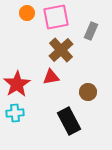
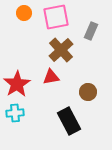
orange circle: moved 3 px left
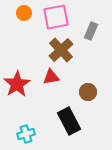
cyan cross: moved 11 px right, 21 px down; rotated 12 degrees counterclockwise
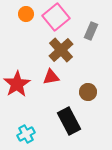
orange circle: moved 2 px right, 1 px down
pink square: rotated 28 degrees counterclockwise
cyan cross: rotated 12 degrees counterclockwise
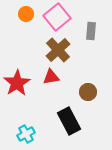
pink square: moved 1 px right
gray rectangle: rotated 18 degrees counterclockwise
brown cross: moved 3 px left
red star: moved 1 px up
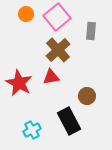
red star: moved 2 px right; rotated 12 degrees counterclockwise
brown circle: moved 1 px left, 4 px down
cyan cross: moved 6 px right, 4 px up
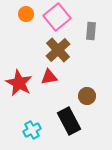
red triangle: moved 2 px left
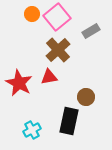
orange circle: moved 6 px right
gray rectangle: rotated 54 degrees clockwise
brown circle: moved 1 px left, 1 px down
black rectangle: rotated 40 degrees clockwise
